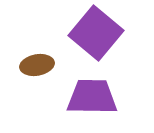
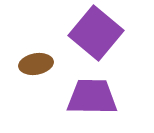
brown ellipse: moved 1 px left, 1 px up
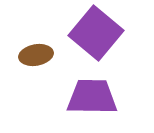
brown ellipse: moved 9 px up
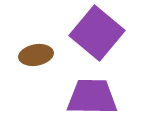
purple square: moved 1 px right
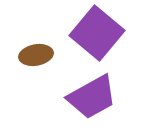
purple trapezoid: rotated 150 degrees clockwise
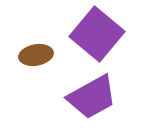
purple square: moved 1 px down
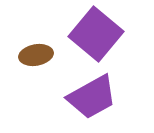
purple square: moved 1 px left
